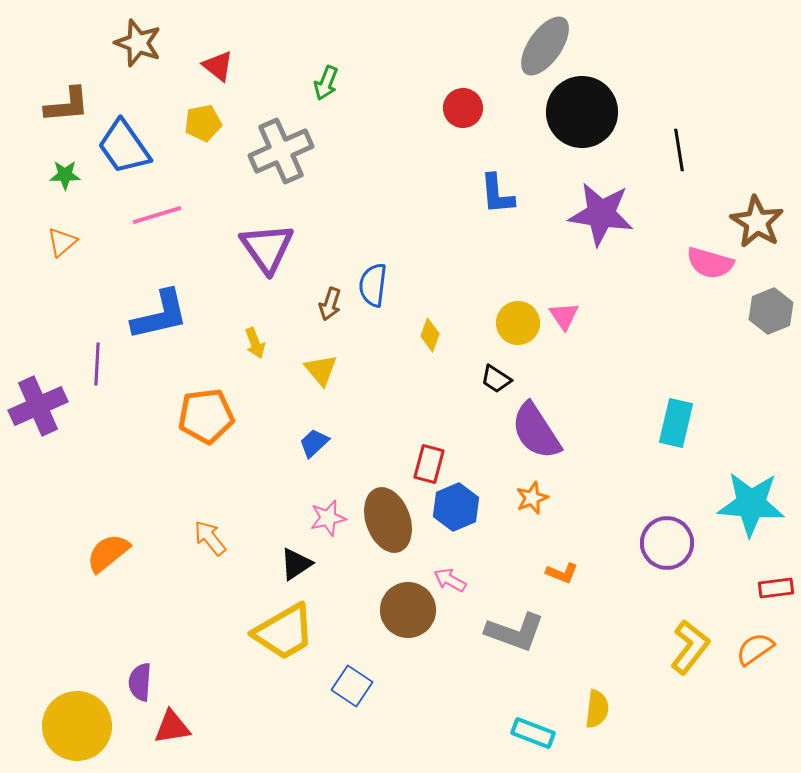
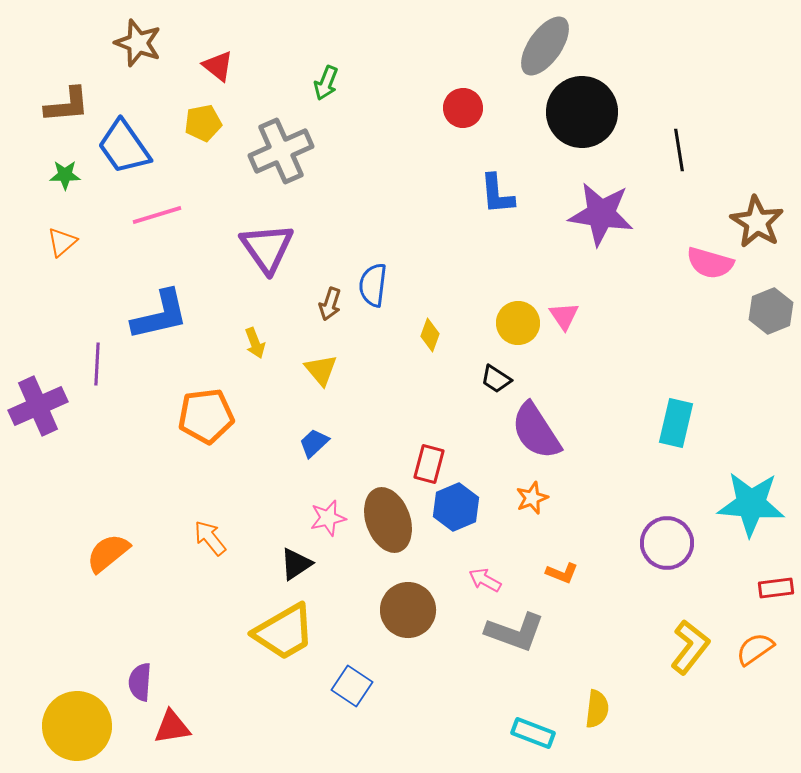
pink arrow at (450, 580): moved 35 px right
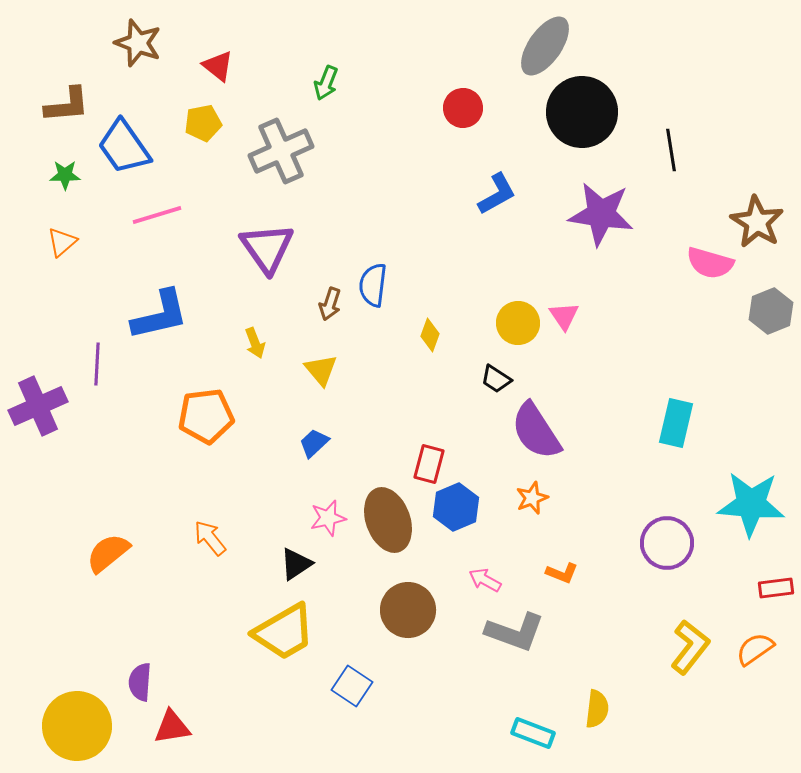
black line at (679, 150): moved 8 px left
blue L-shape at (497, 194): rotated 114 degrees counterclockwise
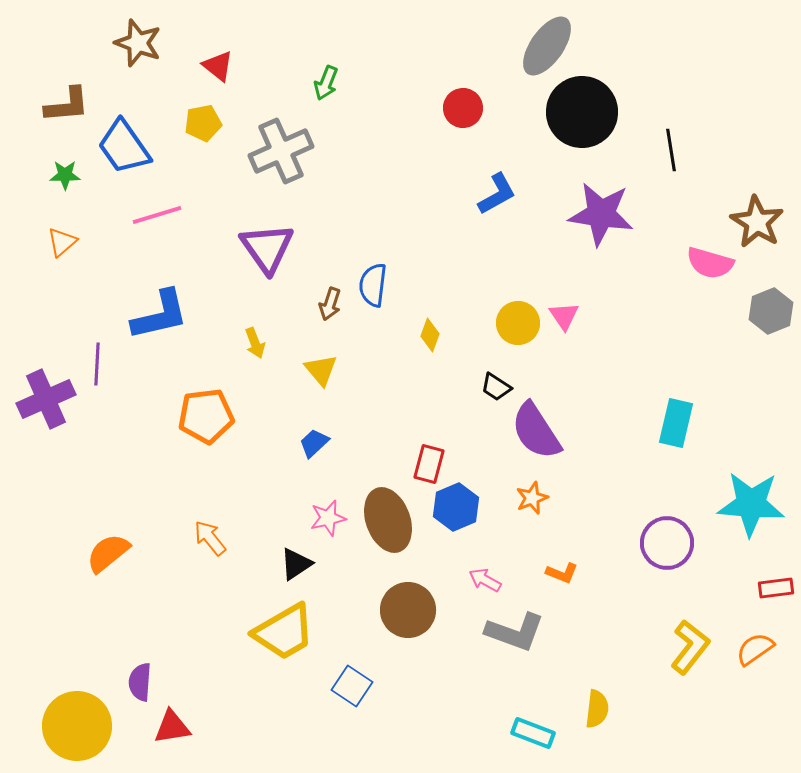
gray ellipse at (545, 46): moved 2 px right
black trapezoid at (496, 379): moved 8 px down
purple cross at (38, 406): moved 8 px right, 7 px up
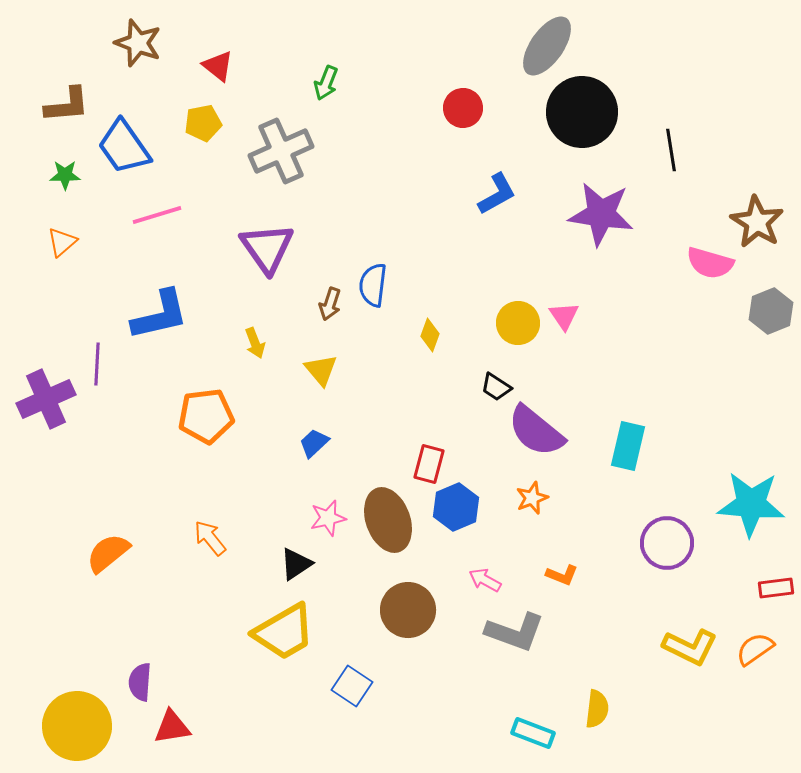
cyan rectangle at (676, 423): moved 48 px left, 23 px down
purple semicircle at (536, 431): rotated 18 degrees counterclockwise
orange L-shape at (562, 573): moved 2 px down
yellow L-shape at (690, 647): rotated 78 degrees clockwise
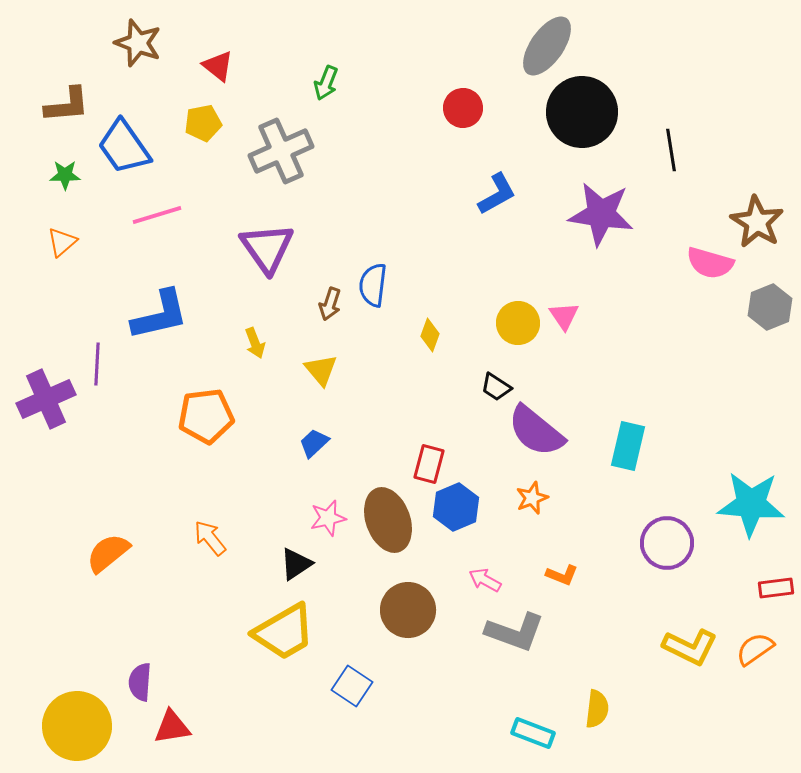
gray hexagon at (771, 311): moved 1 px left, 4 px up
